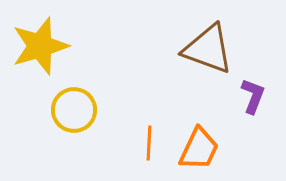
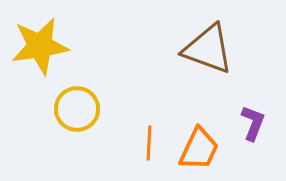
yellow star: rotated 8 degrees clockwise
purple L-shape: moved 27 px down
yellow circle: moved 3 px right, 1 px up
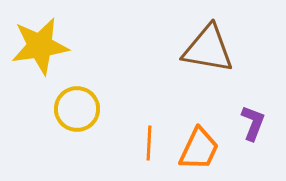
brown triangle: rotated 10 degrees counterclockwise
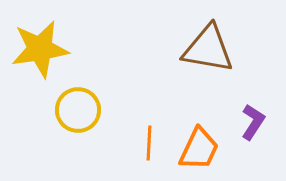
yellow star: moved 3 px down
yellow circle: moved 1 px right, 1 px down
purple L-shape: moved 1 px up; rotated 12 degrees clockwise
